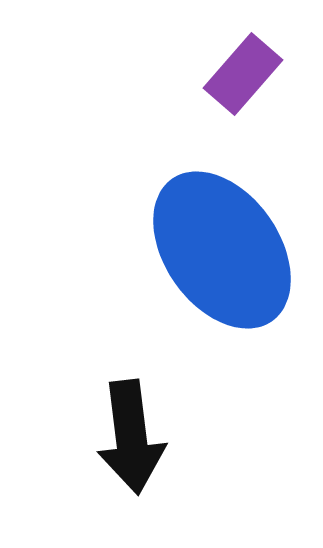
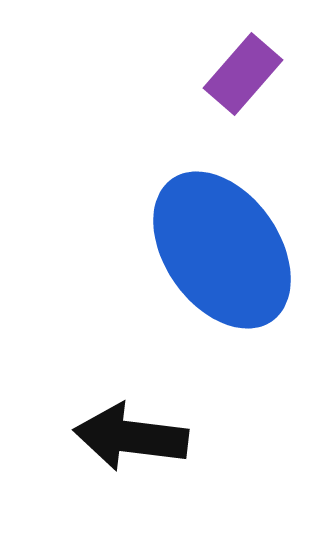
black arrow: rotated 104 degrees clockwise
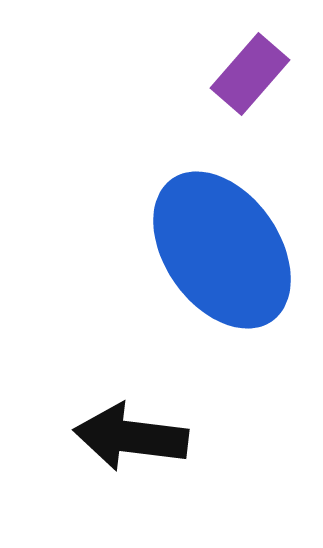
purple rectangle: moved 7 px right
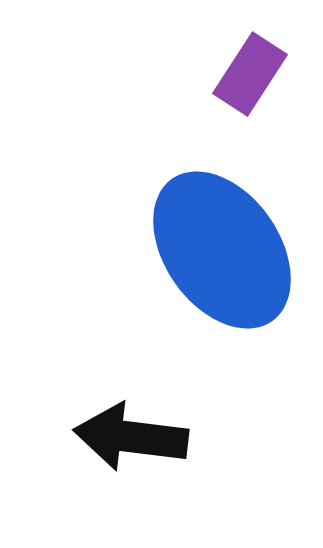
purple rectangle: rotated 8 degrees counterclockwise
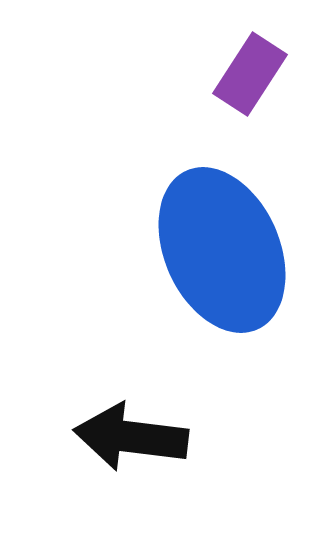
blue ellipse: rotated 11 degrees clockwise
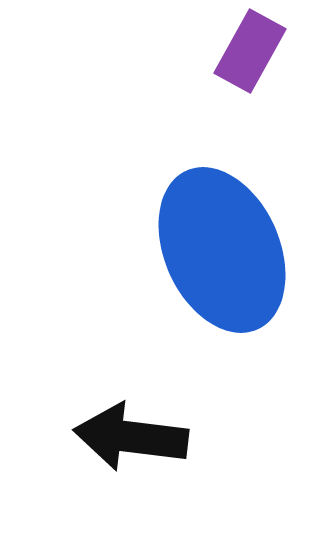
purple rectangle: moved 23 px up; rotated 4 degrees counterclockwise
